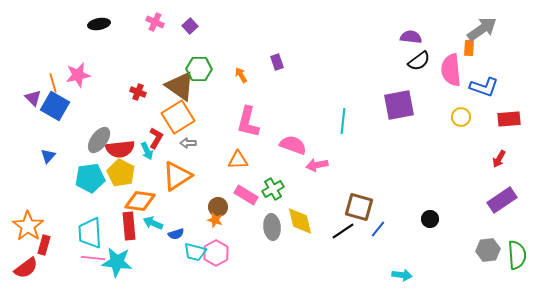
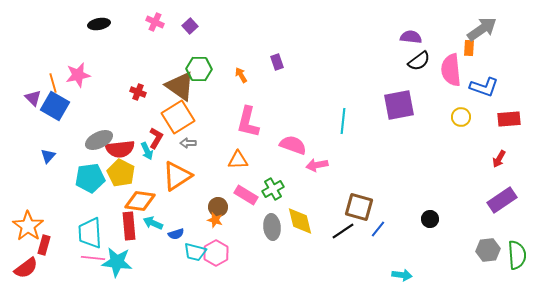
gray ellipse at (99, 140): rotated 28 degrees clockwise
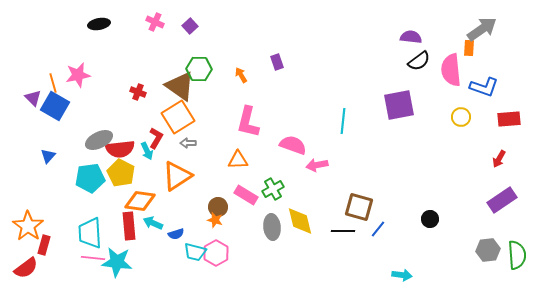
black line at (343, 231): rotated 35 degrees clockwise
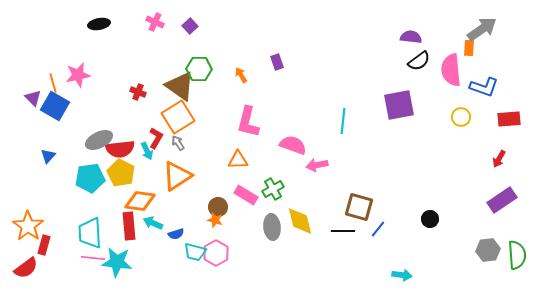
gray arrow at (188, 143): moved 10 px left; rotated 56 degrees clockwise
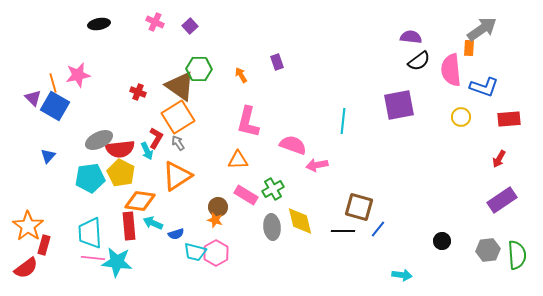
black circle at (430, 219): moved 12 px right, 22 px down
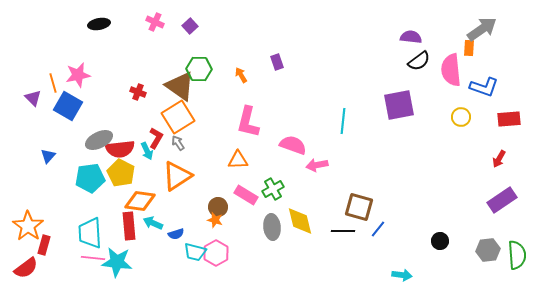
blue square at (55, 106): moved 13 px right
black circle at (442, 241): moved 2 px left
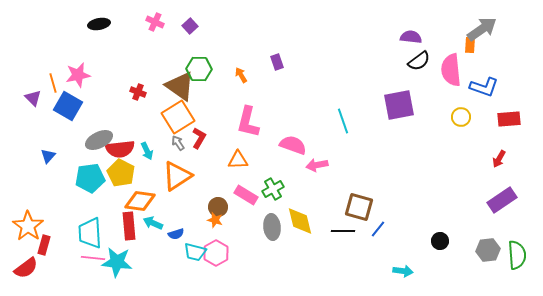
orange rectangle at (469, 48): moved 1 px right, 3 px up
cyan line at (343, 121): rotated 25 degrees counterclockwise
red L-shape at (156, 138): moved 43 px right
cyan arrow at (402, 275): moved 1 px right, 4 px up
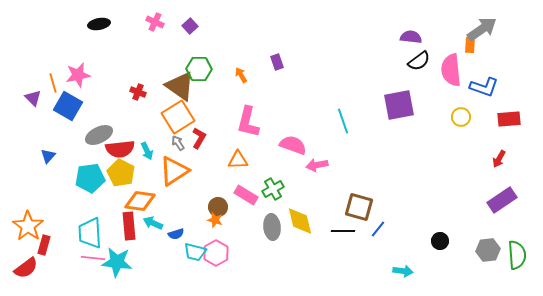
gray ellipse at (99, 140): moved 5 px up
orange triangle at (177, 176): moved 3 px left, 5 px up
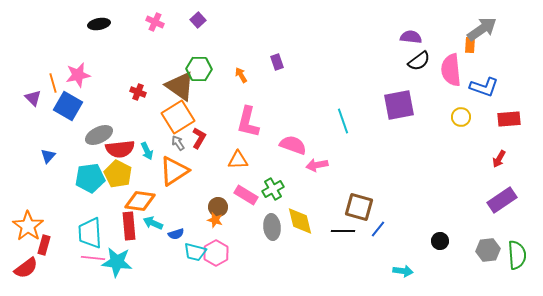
purple square at (190, 26): moved 8 px right, 6 px up
yellow pentagon at (121, 173): moved 3 px left, 1 px down
